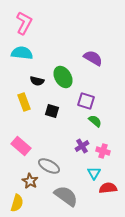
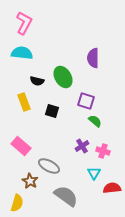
purple semicircle: rotated 120 degrees counterclockwise
red semicircle: moved 4 px right
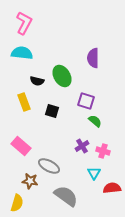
green ellipse: moved 1 px left, 1 px up
brown star: rotated 21 degrees counterclockwise
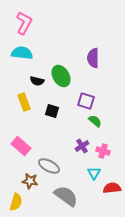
green ellipse: moved 1 px left
yellow semicircle: moved 1 px left, 1 px up
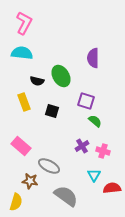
cyan triangle: moved 2 px down
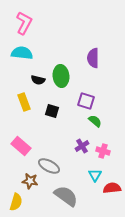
green ellipse: rotated 25 degrees clockwise
black semicircle: moved 1 px right, 1 px up
cyan triangle: moved 1 px right
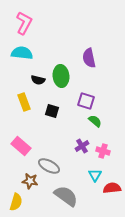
purple semicircle: moved 4 px left; rotated 12 degrees counterclockwise
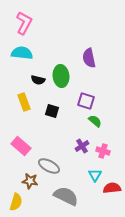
gray semicircle: rotated 10 degrees counterclockwise
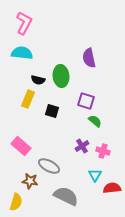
yellow rectangle: moved 4 px right, 3 px up; rotated 42 degrees clockwise
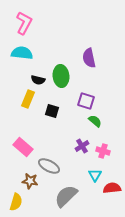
pink rectangle: moved 2 px right, 1 px down
gray semicircle: rotated 70 degrees counterclockwise
